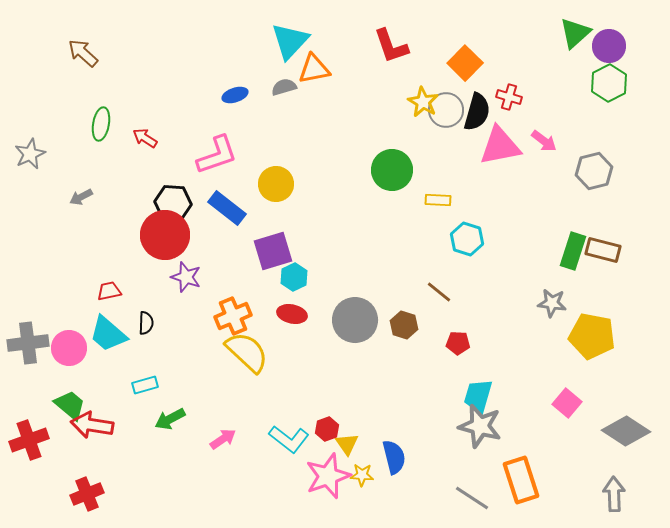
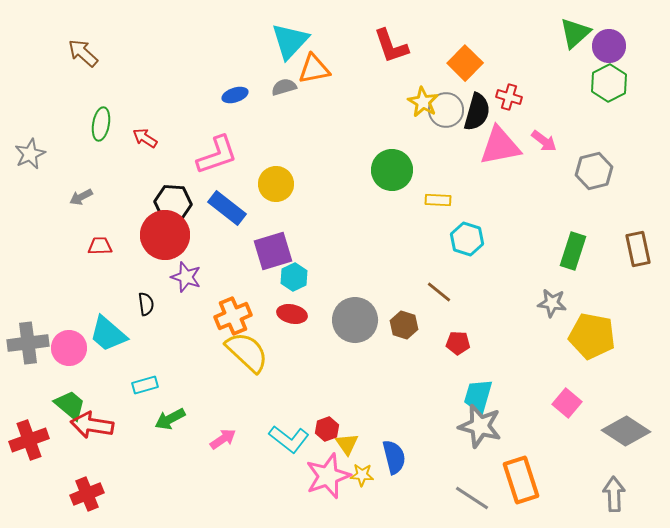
brown rectangle at (603, 250): moved 35 px right, 1 px up; rotated 64 degrees clockwise
red trapezoid at (109, 291): moved 9 px left, 45 px up; rotated 10 degrees clockwise
black semicircle at (146, 323): moved 19 px up; rotated 10 degrees counterclockwise
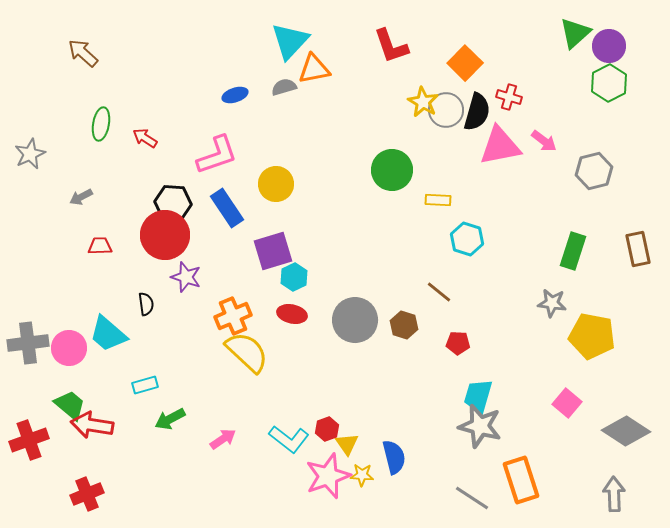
blue rectangle at (227, 208): rotated 18 degrees clockwise
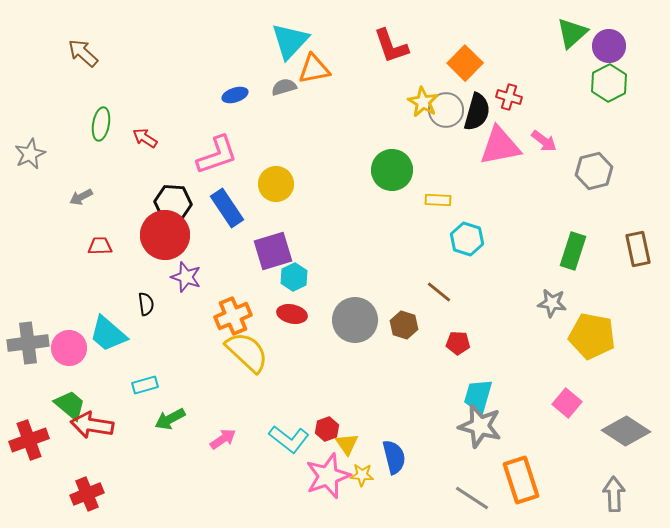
green triangle at (575, 33): moved 3 px left
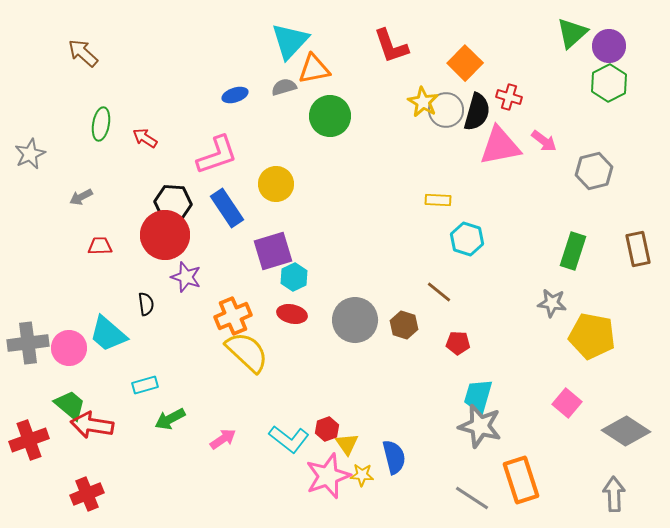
green circle at (392, 170): moved 62 px left, 54 px up
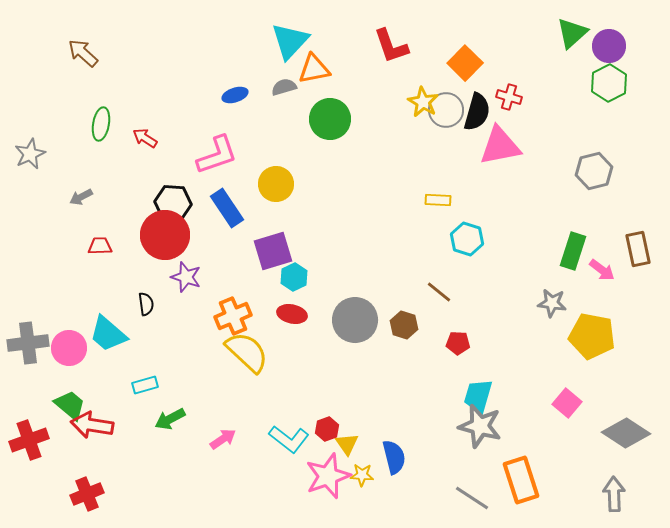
green circle at (330, 116): moved 3 px down
pink arrow at (544, 141): moved 58 px right, 129 px down
gray diamond at (626, 431): moved 2 px down
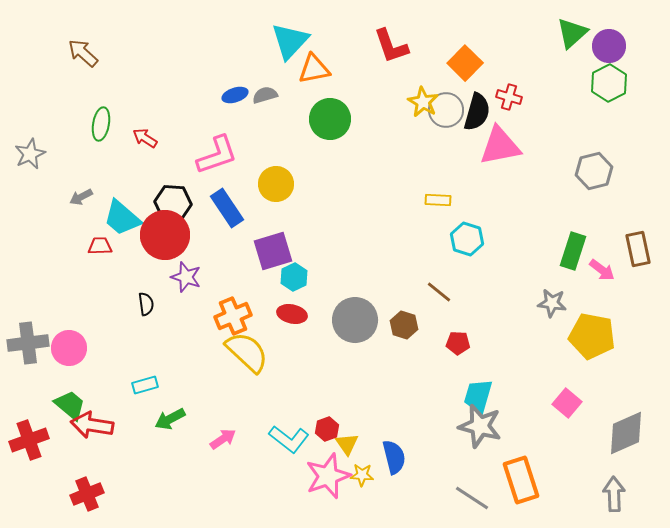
gray semicircle at (284, 87): moved 19 px left, 8 px down
cyan trapezoid at (108, 334): moved 14 px right, 116 px up
gray diamond at (626, 433): rotated 57 degrees counterclockwise
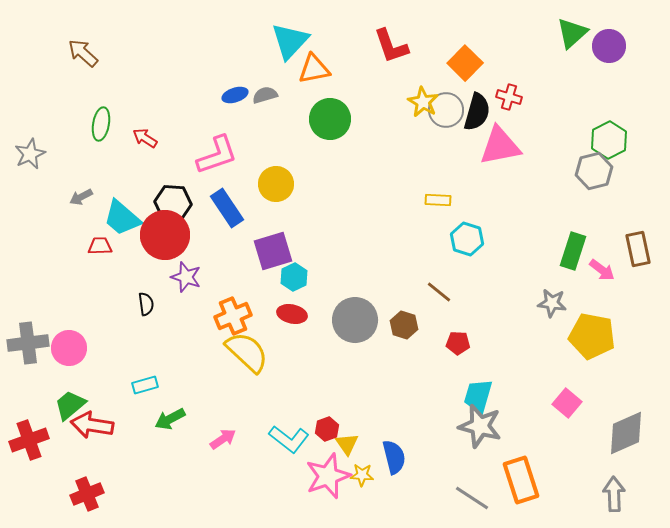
green hexagon at (609, 83): moved 57 px down
green trapezoid at (70, 405): rotated 80 degrees counterclockwise
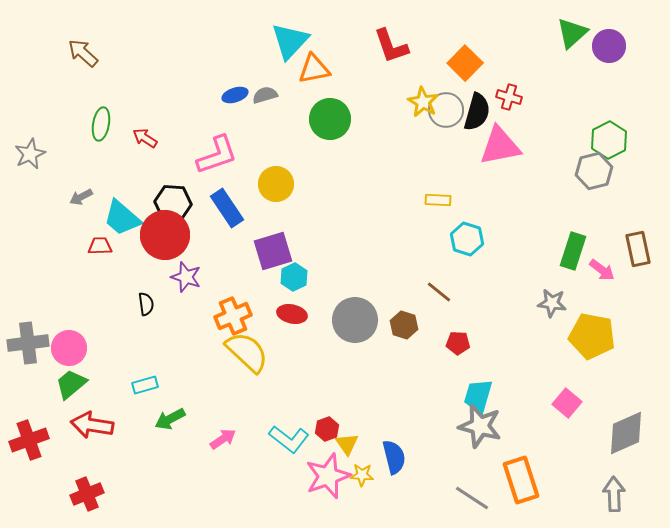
green trapezoid at (70, 405): moved 1 px right, 21 px up
